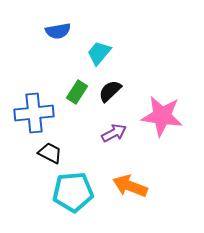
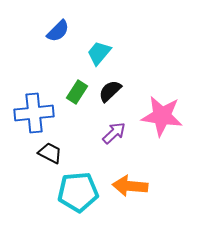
blue semicircle: rotated 35 degrees counterclockwise
purple arrow: rotated 15 degrees counterclockwise
orange arrow: rotated 16 degrees counterclockwise
cyan pentagon: moved 5 px right
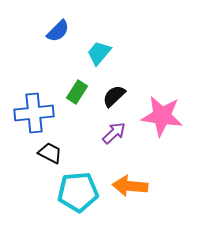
black semicircle: moved 4 px right, 5 px down
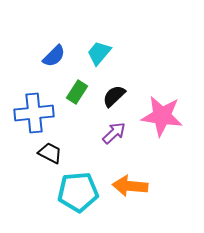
blue semicircle: moved 4 px left, 25 px down
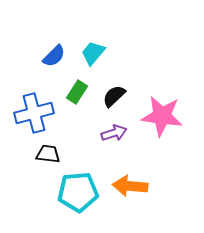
cyan trapezoid: moved 6 px left
blue cross: rotated 9 degrees counterclockwise
purple arrow: rotated 25 degrees clockwise
black trapezoid: moved 2 px left, 1 px down; rotated 20 degrees counterclockwise
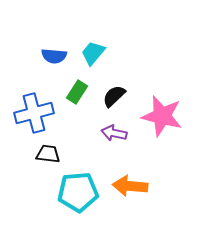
blue semicircle: rotated 50 degrees clockwise
pink star: rotated 6 degrees clockwise
purple arrow: rotated 150 degrees counterclockwise
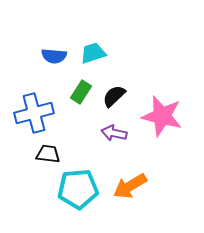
cyan trapezoid: rotated 32 degrees clockwise
green rectangle: moved 4 px right
orange arrow: rotated 36 degrees counterclockwise
cyan pentagon: moved 3 px up
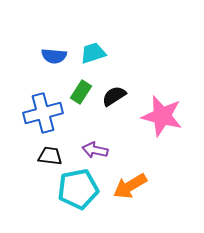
black semicircle: rotated 10 degrees clockwise
blue cross: moved 9 px right
purple arrow: moved 19 px left, 17 px down
black trapezoid: moved 2 px right, 2 px down
cyan pentagon: rotated 6 degrees counterclockwise
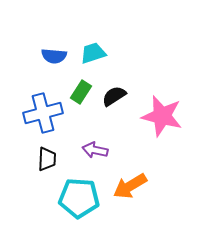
black trapezoid: moved 3 px left, 3 px down; rotated 85 degrees clockwise
cyan pentagon: moved 1 px right, 9 px down; rotated 15 degrees clockwise
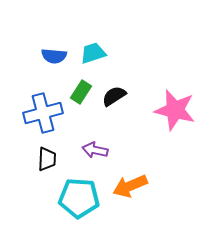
pink star: moved 13 px right, 6 px up
orange arrow: rotated 8 degrees clockwise
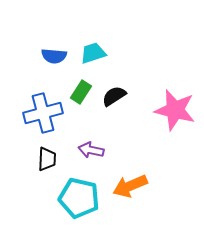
purple arrow: moved 4 px left
cyan pentagon: rotated 9 degrees clockwise
